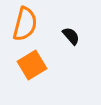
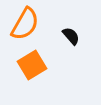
orange semicircle: rotated 16 degrees clockwise
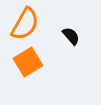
orange square: moved 4 px left, 3 px up
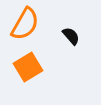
orange square: moved 5 px down
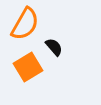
black semicircle: moved 17 px left, 11 px down
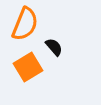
orange semicircle: rotated 8 degrees counterclockwise
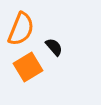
orange semicircle: moved 4 px left, 5 px down
